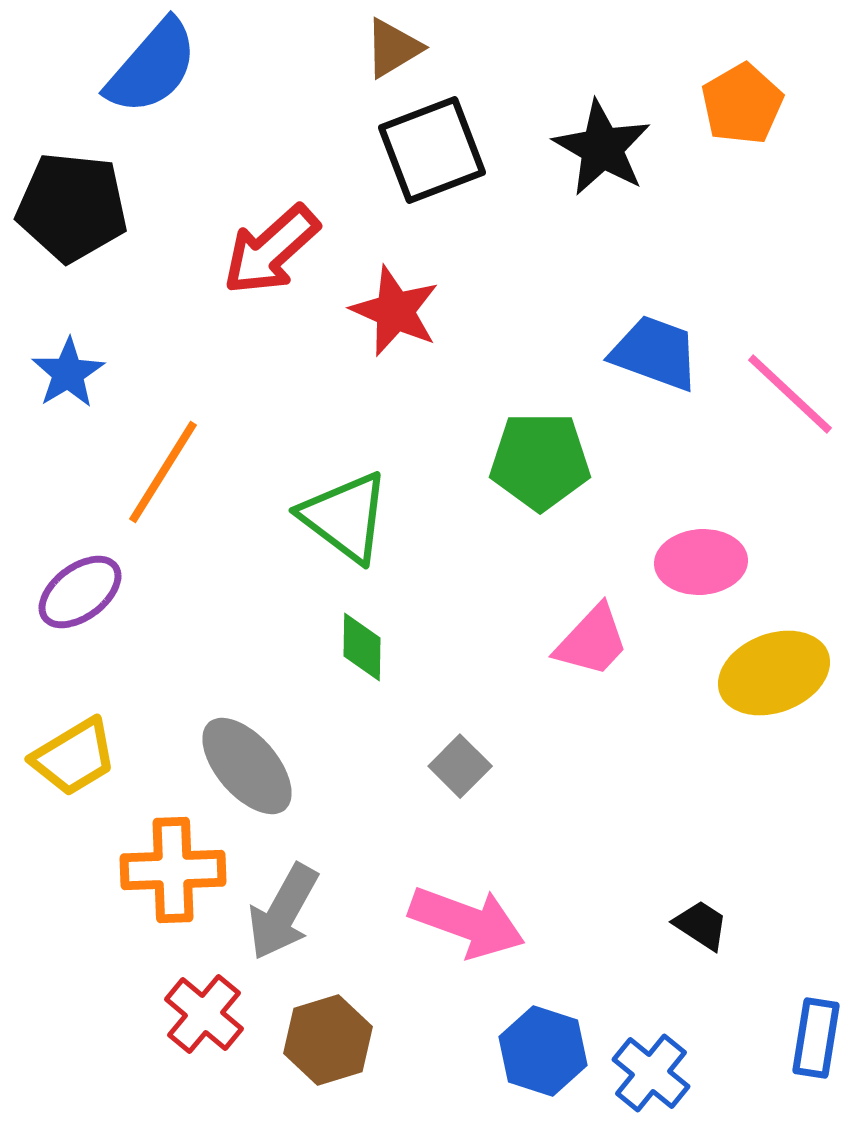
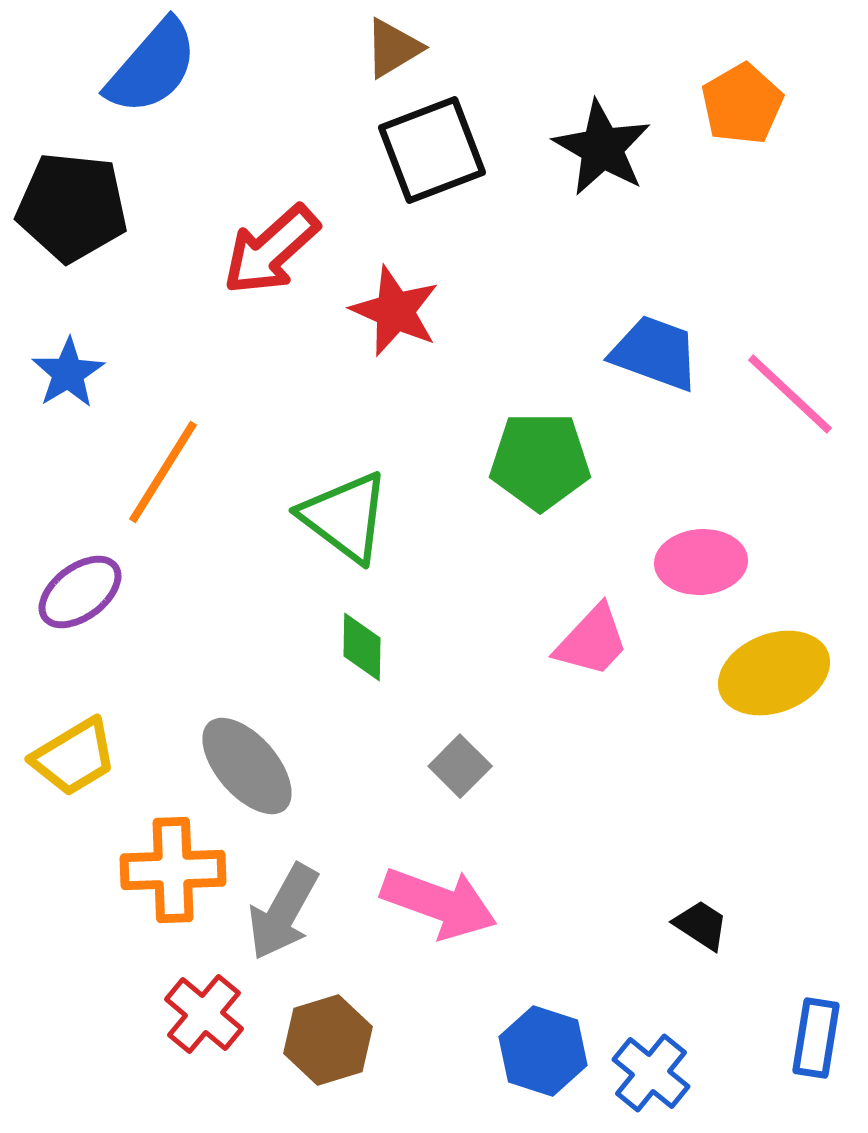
pink arrow: moved 28 px left, 19 px up
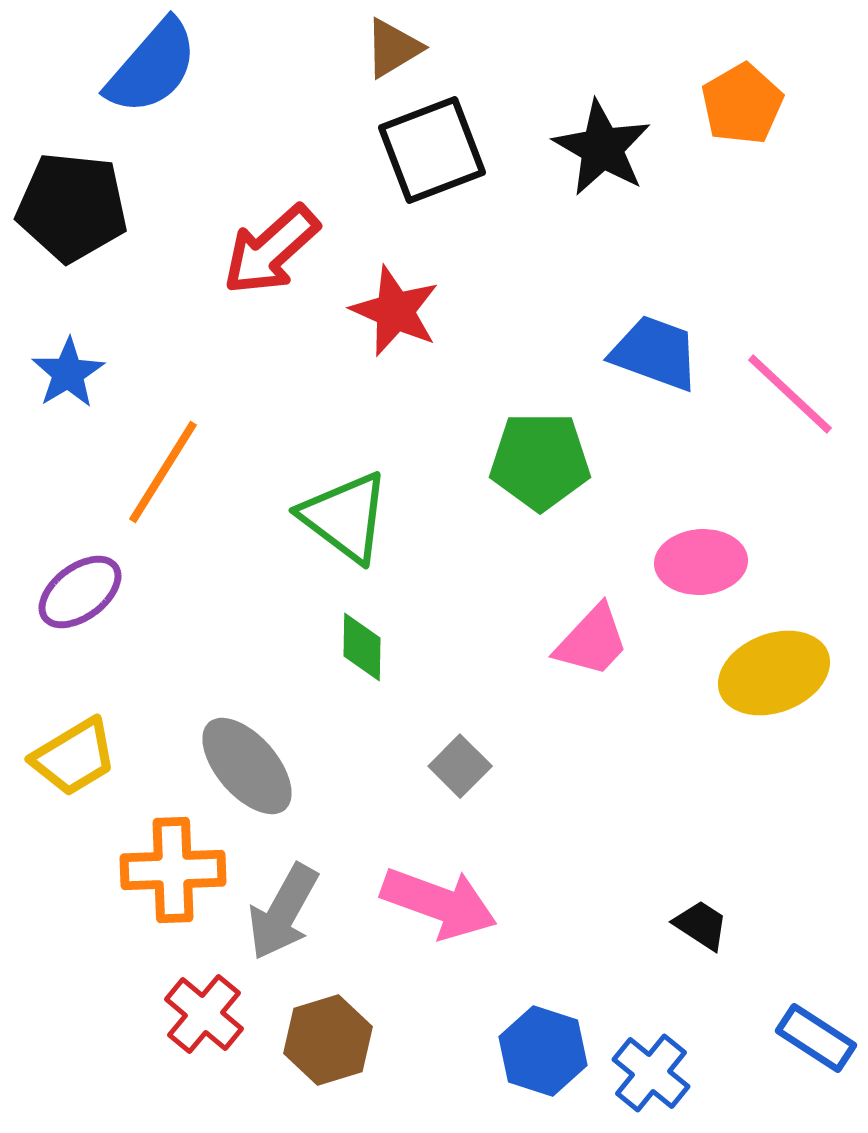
blue rectangle: rotated 66 degrees counterclockwise
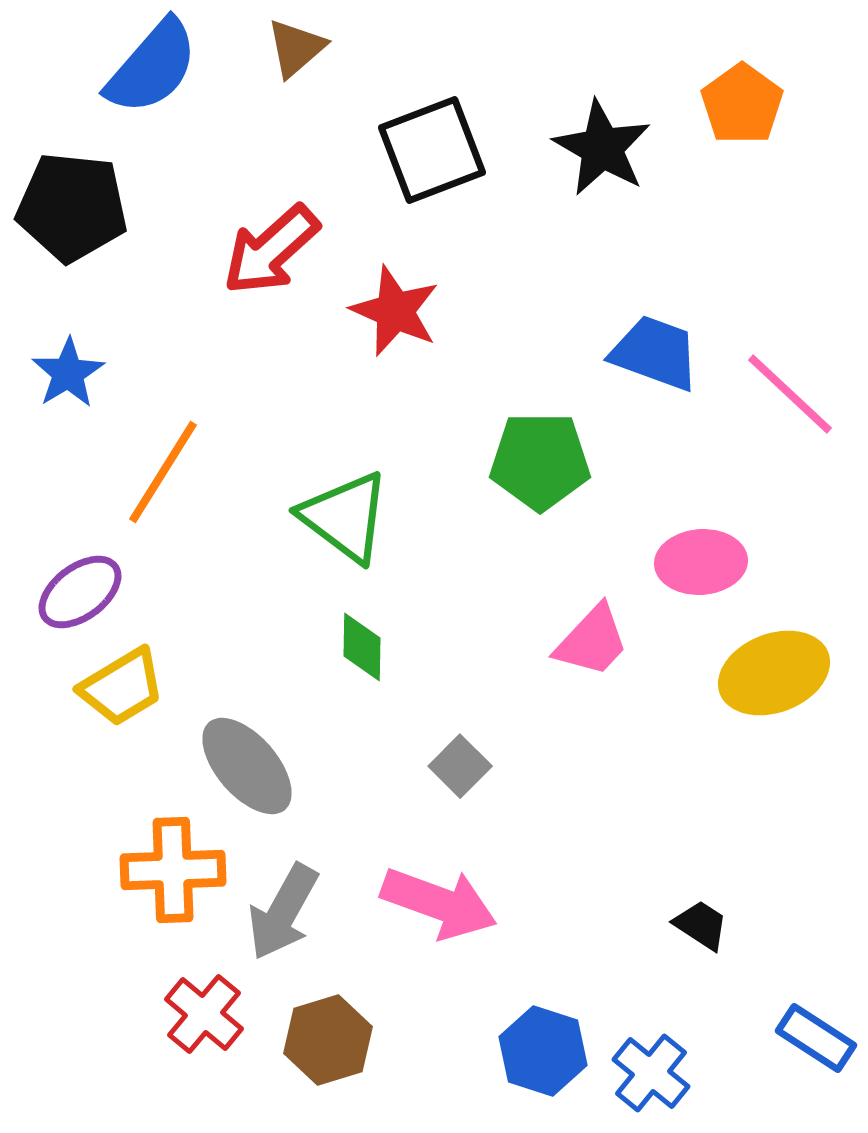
brown triangle: moved 97 px left; rotated 10 degrees counterclockwise
orange pentagon: rotated 6 degrees counterclockwise
yellow trapezoid: moved 48 px right, 70 px up
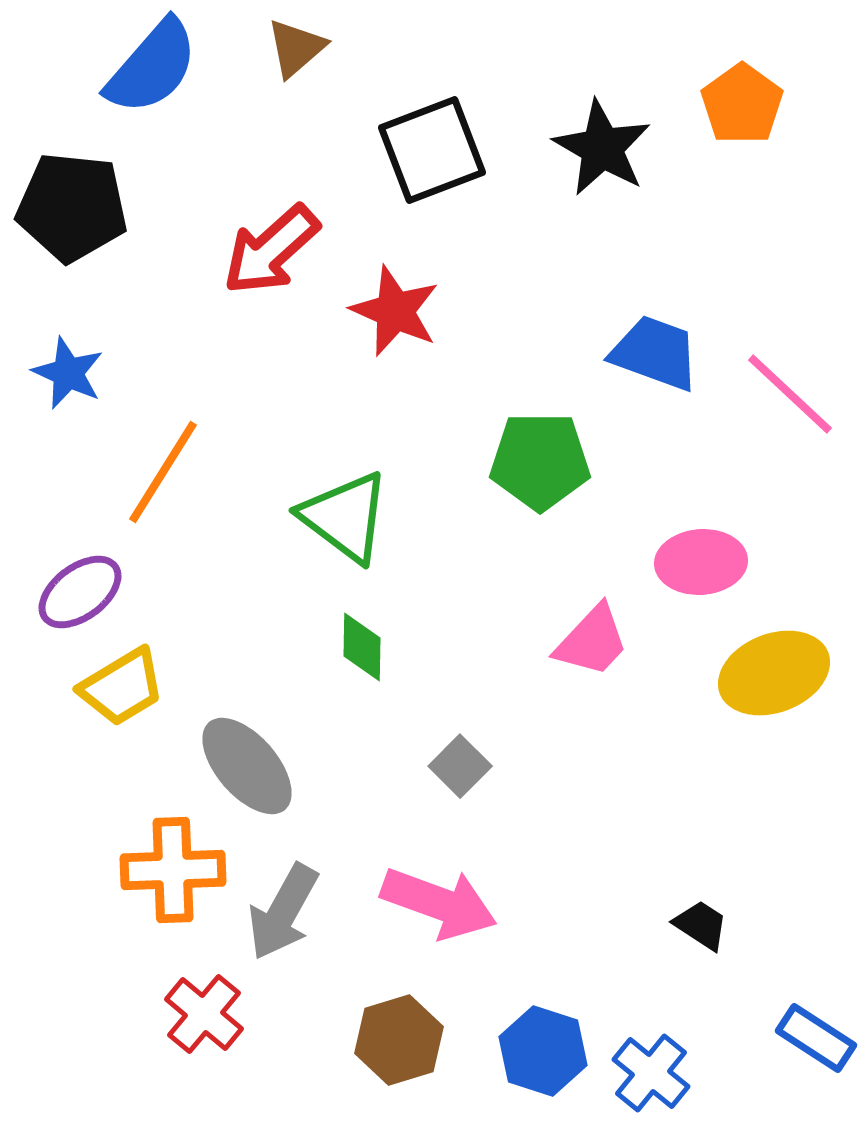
blue star: rotated 16 degrees counterclockwise
brown hexagon: moved 71 px right
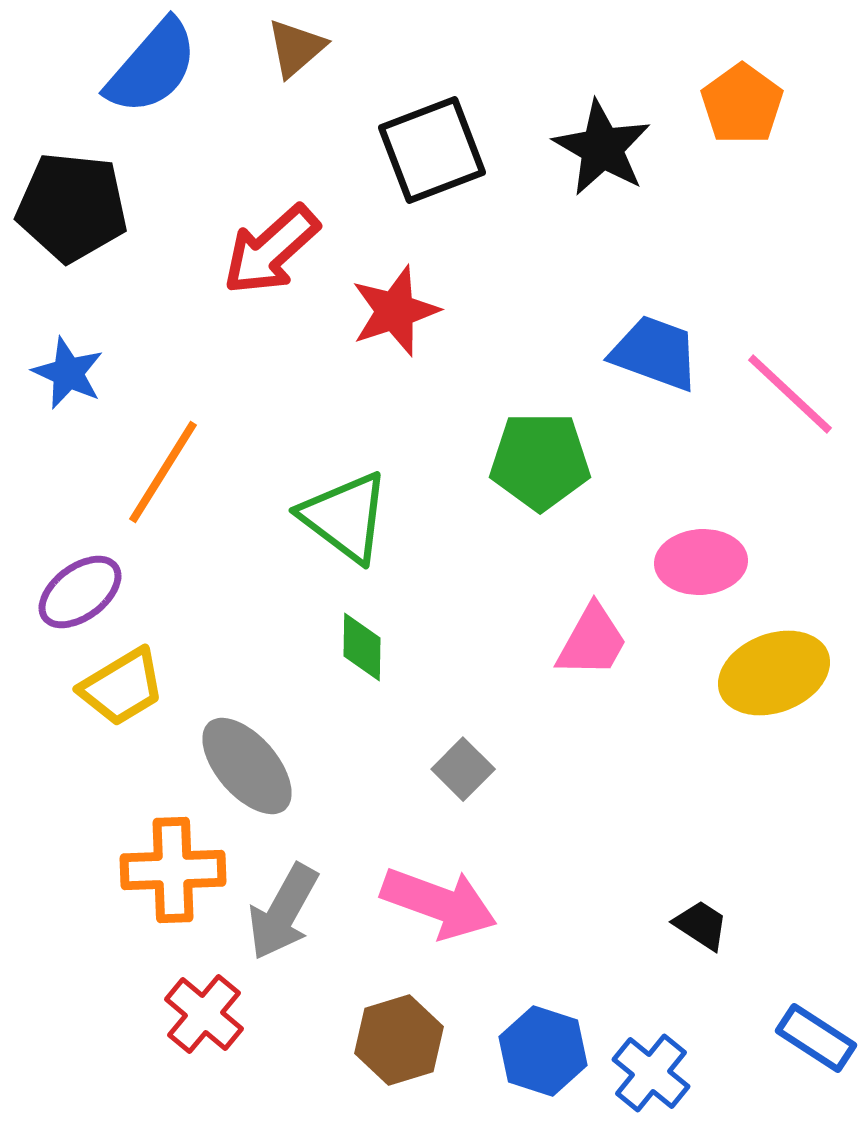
red star: rotated 30 degrees clockwise
pink trapezoid: rotated 14 degrees counterclockwise
gray square: moved 3 px right, 3 px down
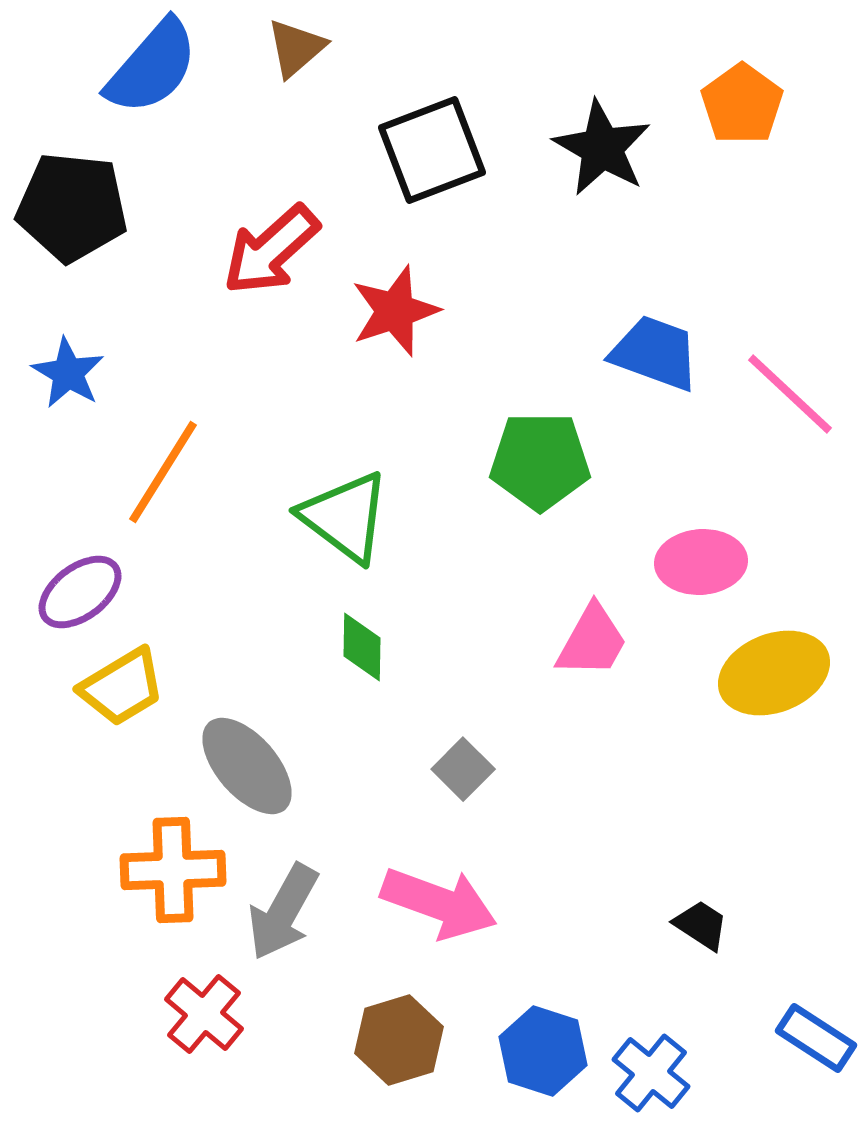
blue star: rotated 6 degrees clockwise
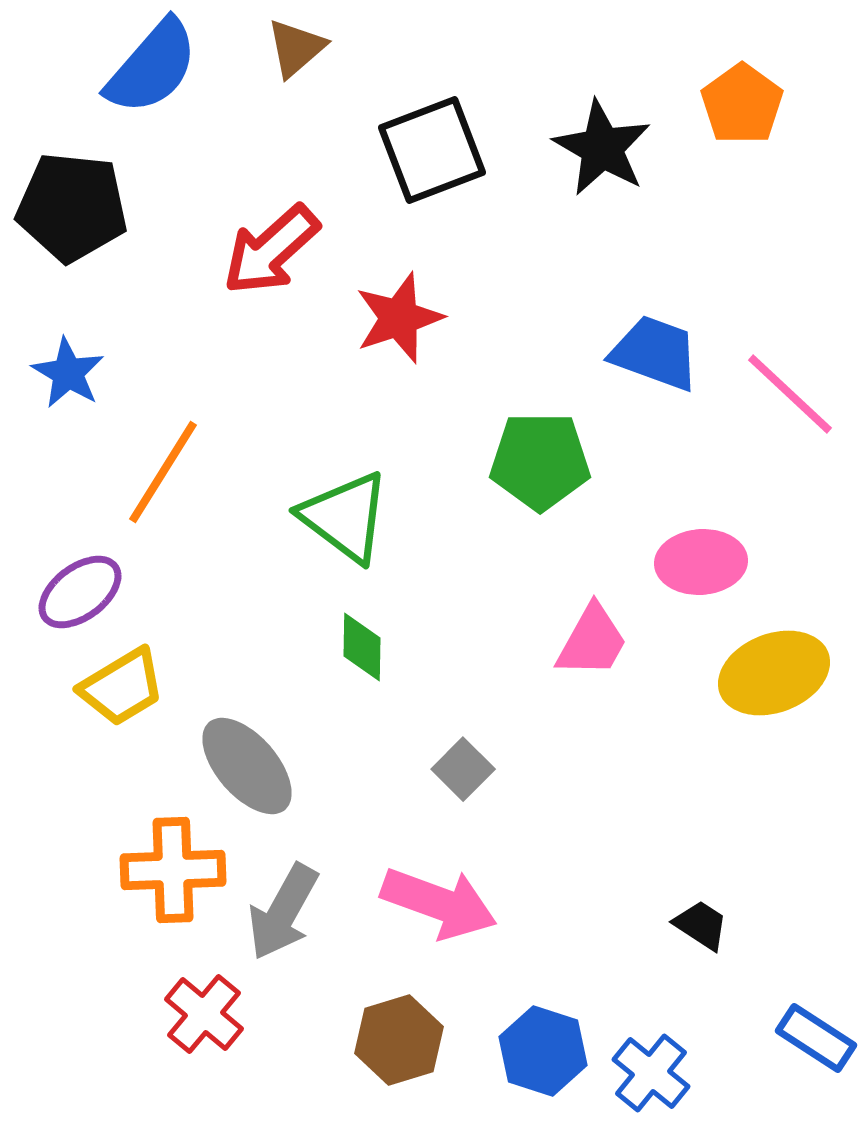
red star: moved 4 px right, 7 px down
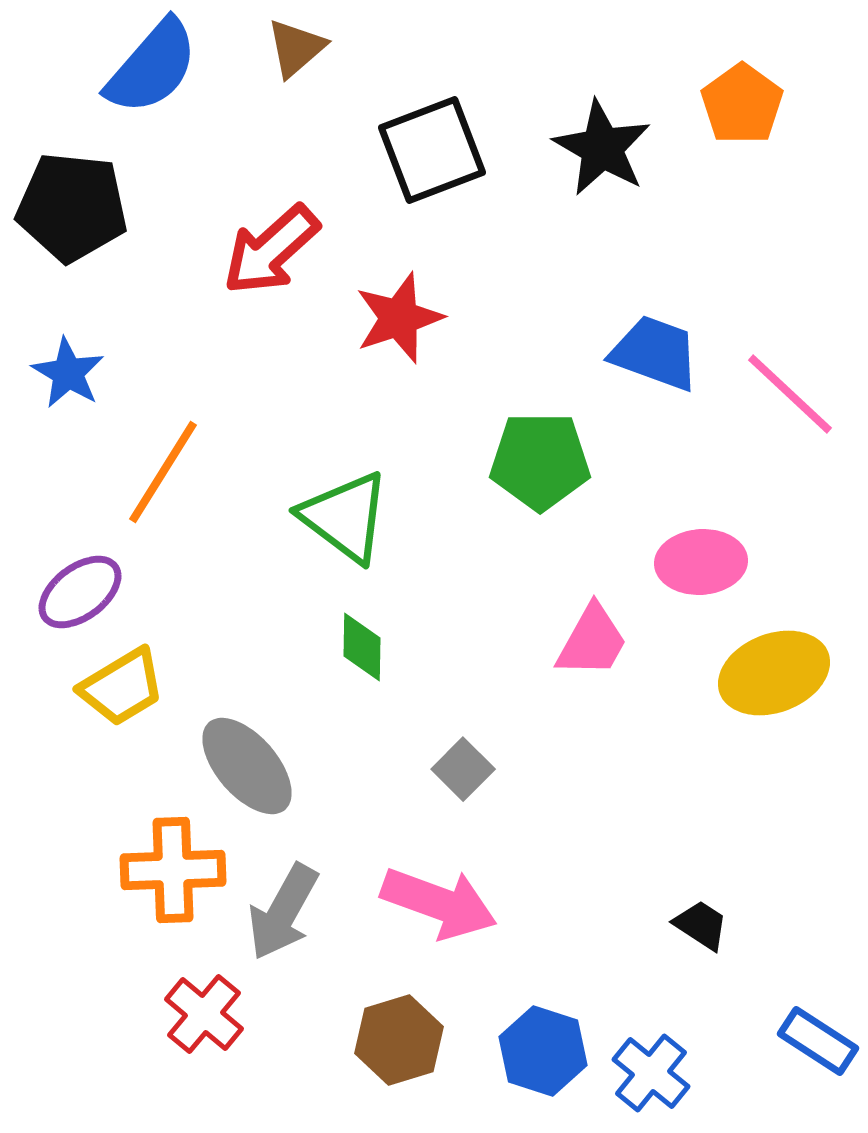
blue rectangle: moved 2 px right, 3 px down
